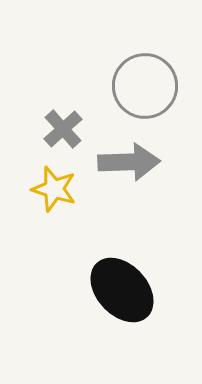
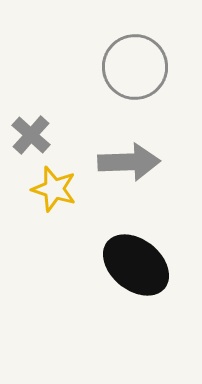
gray circle: moved 10 px left, 19 px up
gray cross: moved 32 px left, 6 px down; rotated 6 degrees counterclockwise
black ellipse: moved 14 px right, 25 px up; rotated 8 degrees counterclockwise
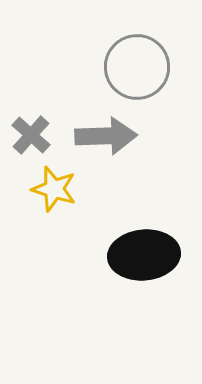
gray circle: moved 2 px right
gray arrow: moved 23 px left, 26 px up
black ellipse: moved 8 px right, 10 px up; rotated 44 degrees counterclockwise
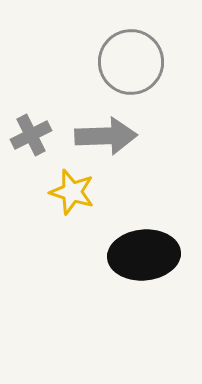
gray circle: moved 6 px left, 5 px up
gray cross: rotated 21 degrees clockwise
yellow star: moved 18 px right, 3 px down
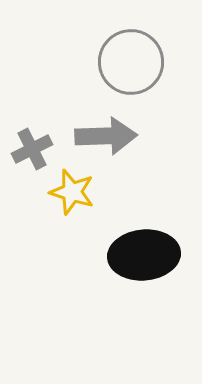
gray cross: moved 1 px right, 14 px down
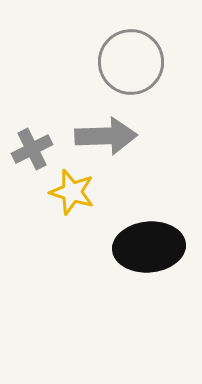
black ellipse: moved 5 px right, 8 px up
